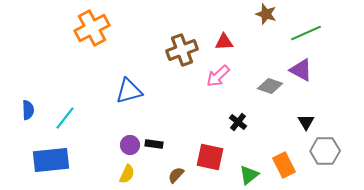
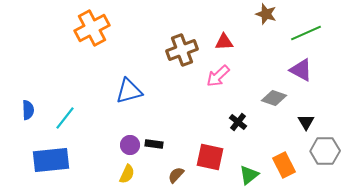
gray diamond: moved 4 px right, 12 px down
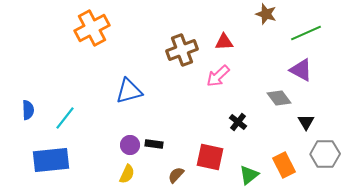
gray diamond: moved 5 px right; rotated 35 degrees clockwise
gray hexagon: moved 3 px down
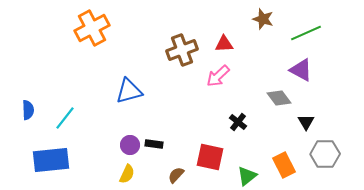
brown star: moved 3 px left, 5 px down
red triangle: moved 2 px down
green triangle: moved 2 px left, 1 px down
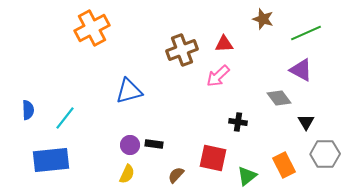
black cross: rotated 30 degrees counterclockwise
red square: moved 3 px right, 1 px down
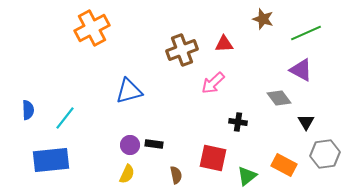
pink arrow: moved 5 px left, 7 px down
gray hexagon: rotated 8 degrees counterclockwise
orange rectangle: rotated 35 degrees counterclockwise
brown semicircle: rotated 126 degrees clockwise
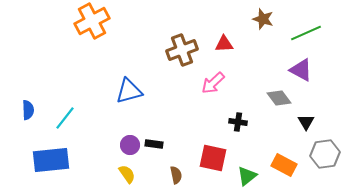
orange cross: moved 7 px up
yellow semicircle: rotated 60 degrees counterclockwise
